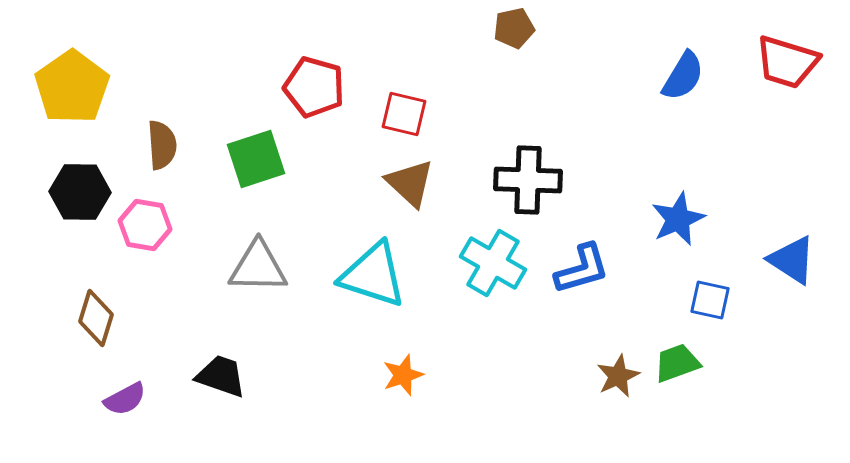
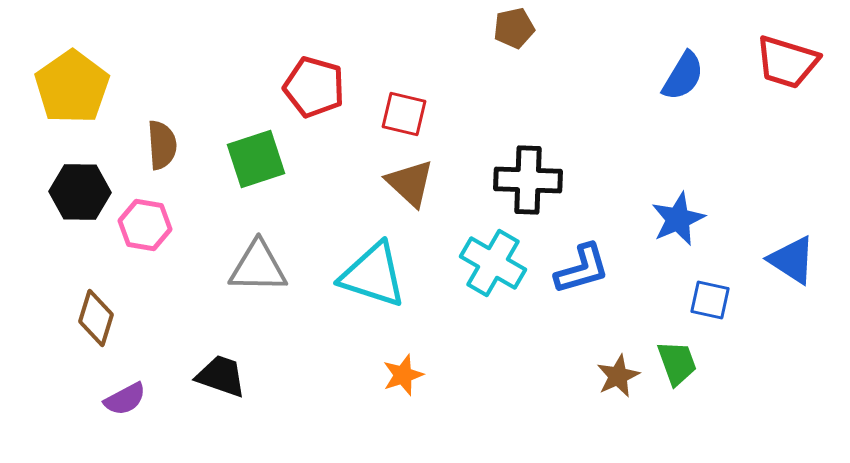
green trapezoid: rotated 90 degrees clockwise
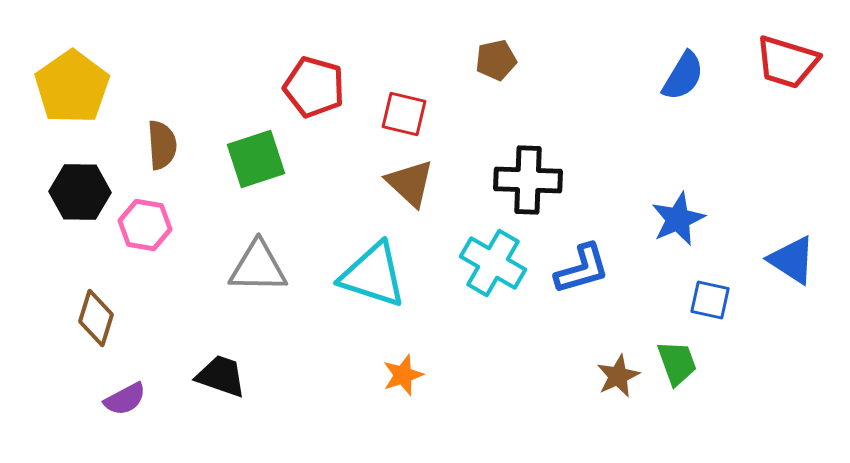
brown pentagon: moved 18 px left, 32 px down
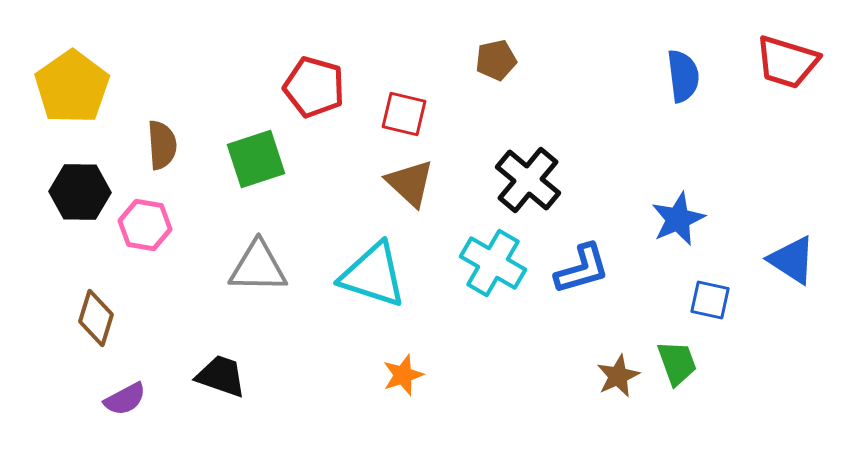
blue semicircle: rotated 38 degrees counterclockwise
black cross: rotated 38 degrees clockwise
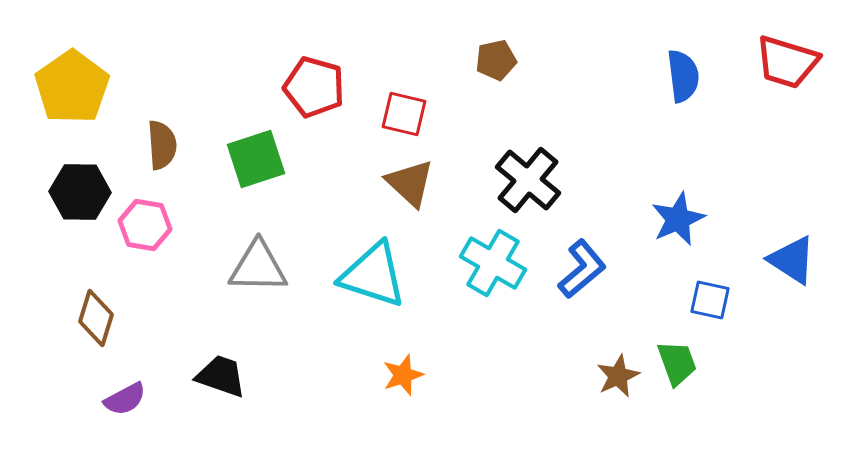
blue L-shape: rotated 24 degrees counterclockwise
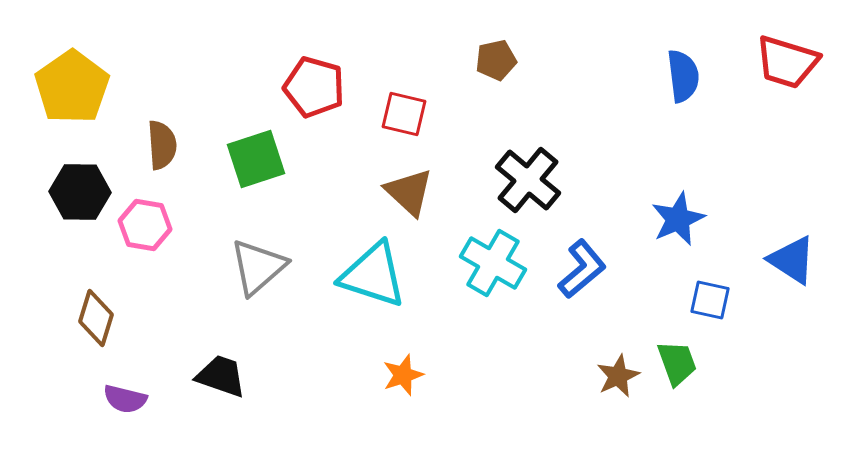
brown triangle: moved 1 px left, 9 px down
gray triangle: rotated 42 degrees counterclockwise
purple semicircle: rotated 42 degrees clockwise
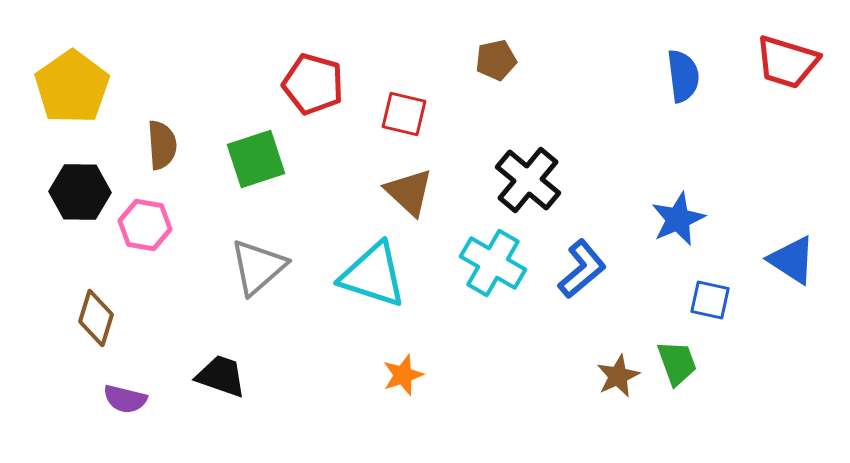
red pentagon: moved 1 px left, 3 px up
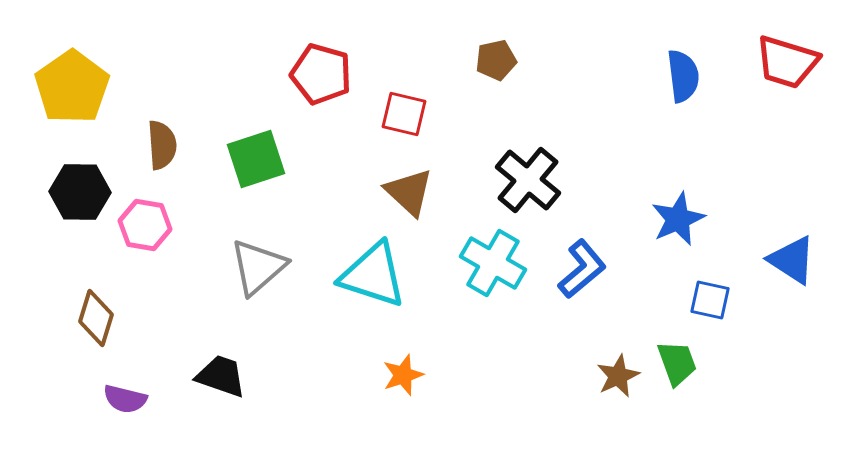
red pentagon: moved 8 px right, 10 px up
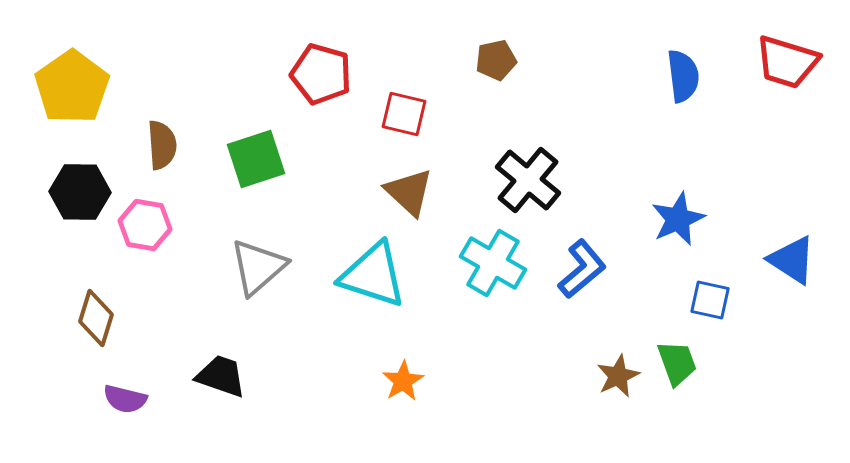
orange star: moved 6 px down; rotated 12 degrees counterclockwise
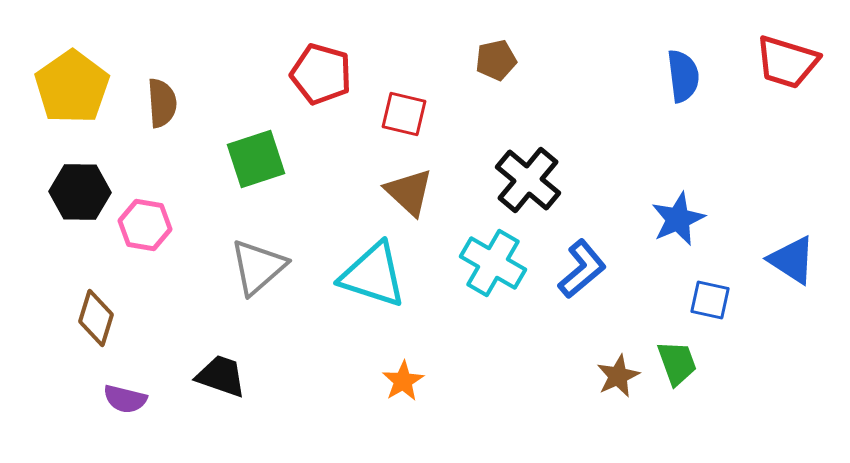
brown semicircle: moved 42 px up
